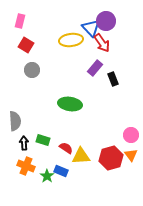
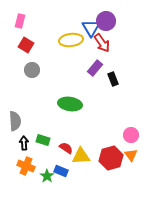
blue triangle: rotated 12 degrees clockwise
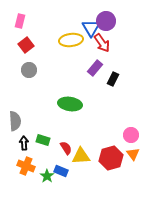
red square: rotated 21 degrees clockwise
gray circle: moved 3 px left
black rectangle: rotated 48 degrees clockwise
red semicircle: rotated 24 degrees clockwise
orange triangle: moved 2 px right, 1 px up
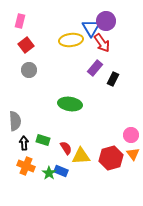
green star: moved 2 px right, 3 px up
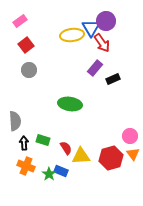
pink rectangle: rotated 40 degrees clockwise
yellow ellipse: moved 1 px right, 5 px up
black rectangle: rotated 40 degrees clockwise
pink circle: moved 1 px left, 1 px down
green star: moved 1 px down
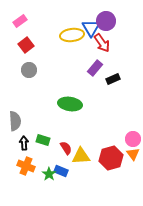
pink circle: moved 3 px right, 3 px down
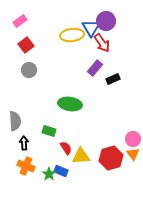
green rectangle: moved 6 px right, 9 px up
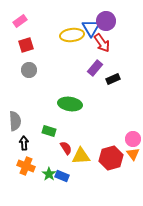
red square: rotated 21 degrees clockwise
blue rectangle: moved 1 px right, 5 px down
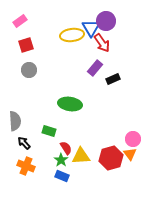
black arrow: rotated 40 degrees counterclockwise
orange triangle: moved 3 px left
green star: moved 12 px right, 14 px up
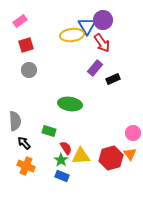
purple circle: moved 3 px left, 1 px up
blue triangle: moved 4 px left, 2 px up
pink circle: moved 6 px up
